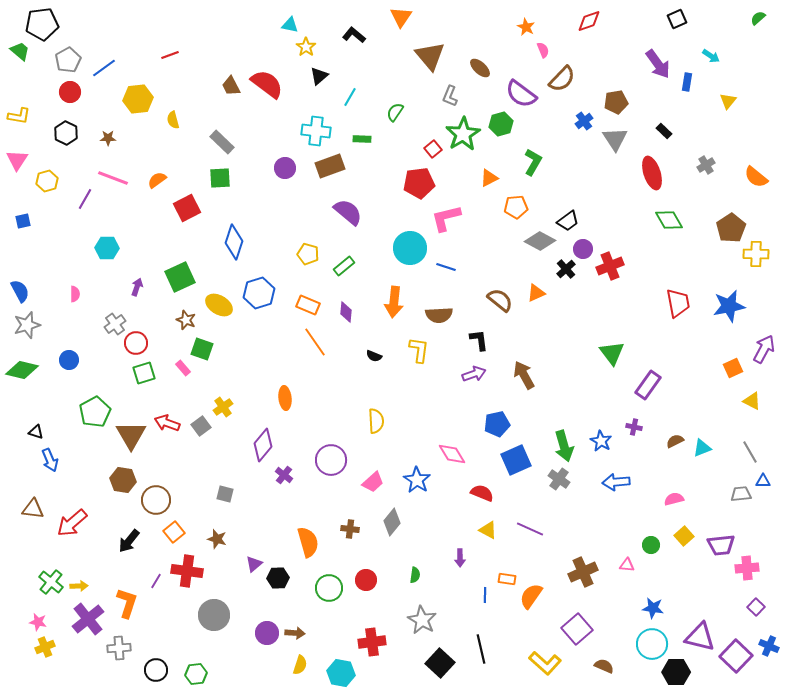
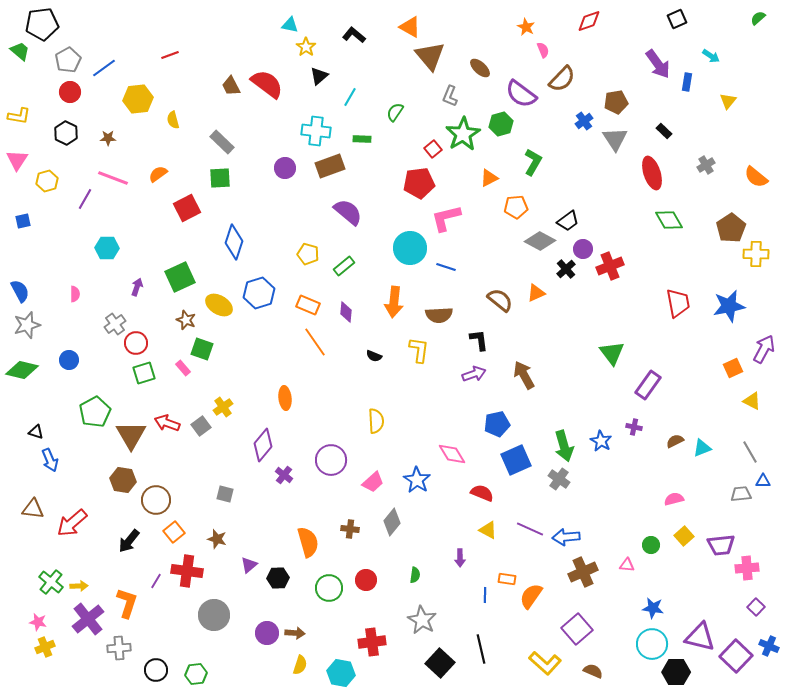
orange triangle at (401, 17): moved 9 px right, 10 px down; rotated 35 degrees counterclockwise
orange semicircle at (157, 180): moved 1 px right, 6 px up
blue arrow at (616, 482): moved 50 px left, 55 px down
purple triangle at (254, 564): moved 5 px left, 1 px down
brown semicircle at (604, 666): moved 11 px left, 5 px down
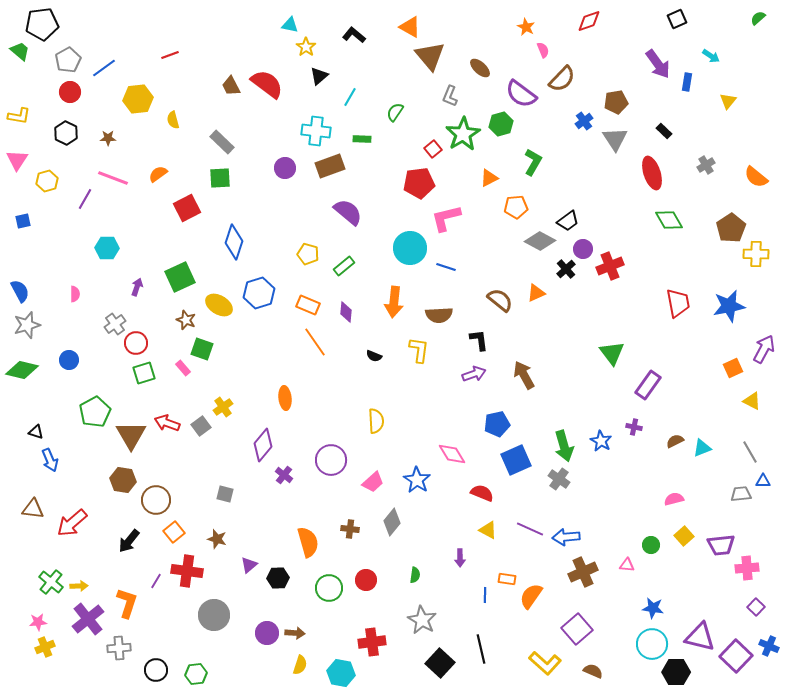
pink star at (38, 622): rotated 18 degrees counterclockwise
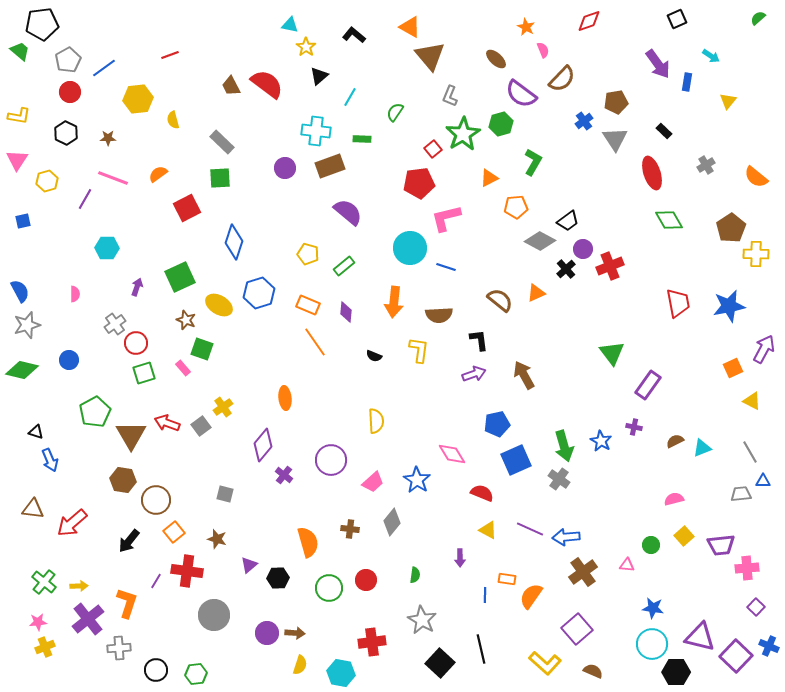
brown ellipse at (480, 68): moved 16 px right, 9 px up
brown cross at (583, 572): rotated 12 degrees counterclockwise
green cross at (51, 582): moved 7 px left
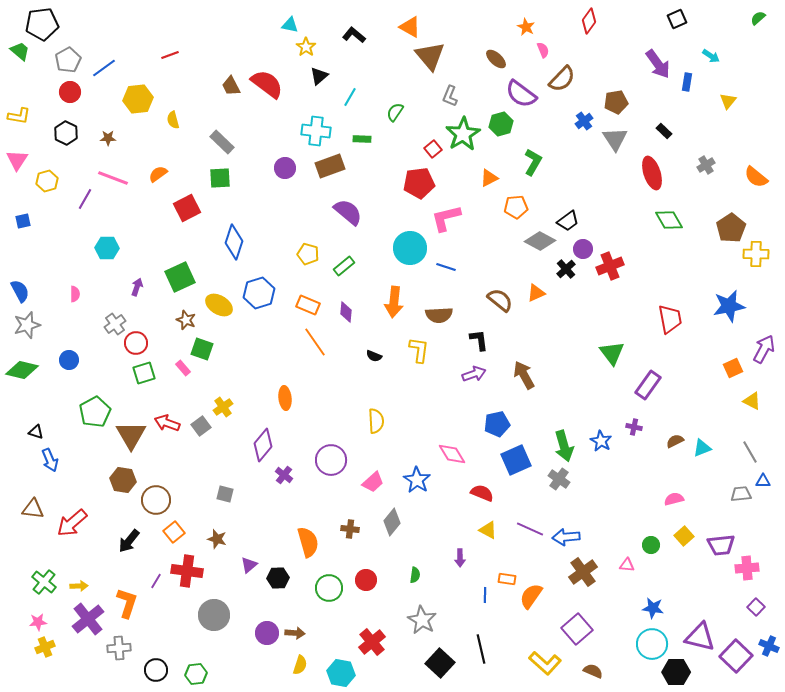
red diamond at (589, 21): rotated 35 degrees counterclockwise
red trapezoid at (678, 303): moved 8 px left, 16 px down
red cross at (372, 642): rotated 32 degrees counterclockwise
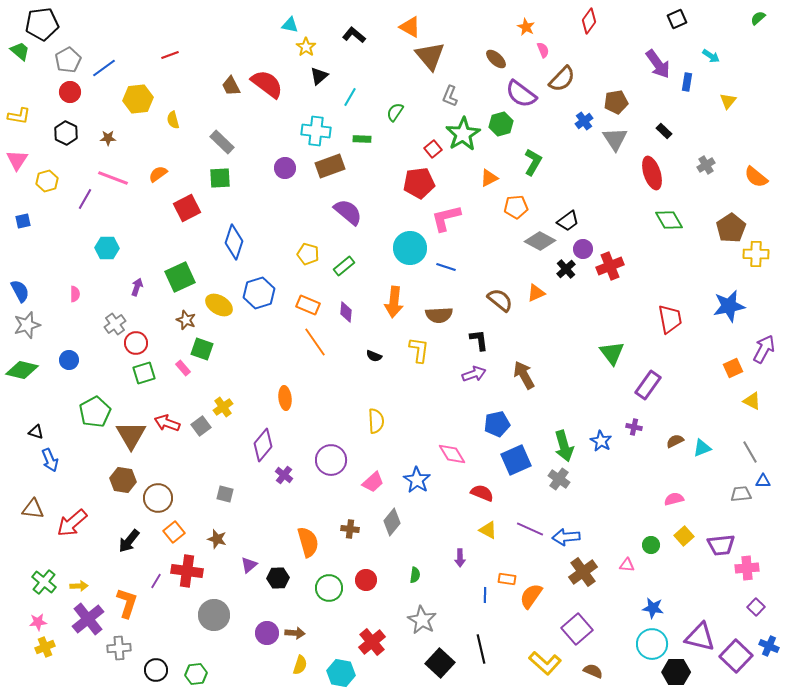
brown circle at (156, 500): moved 2 px right, 2 px up
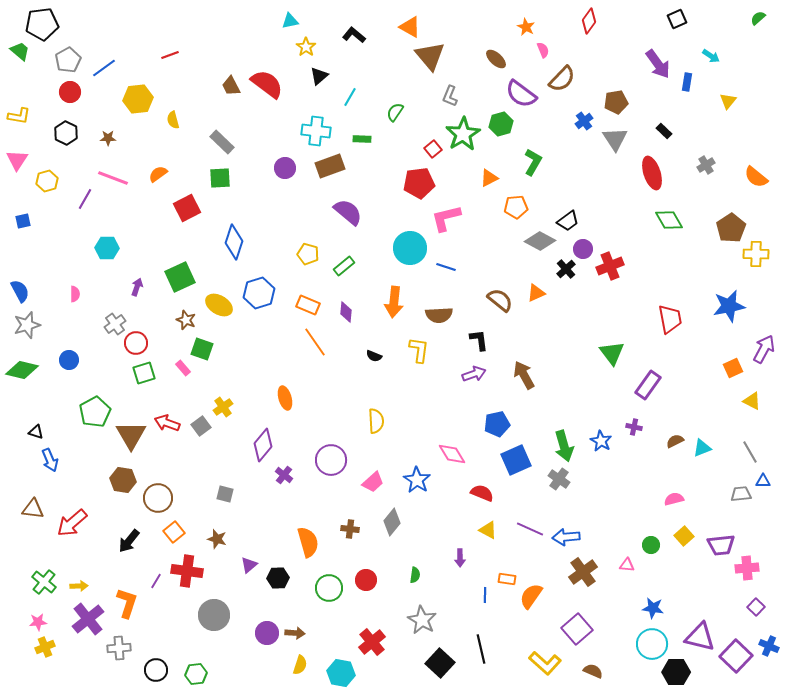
cyan triangle at (290, 25): moved 4 px up; rotated 24 degrees counterclockwise
orange ellipse at (285, 398): rotated 10 degrees counterclockwise
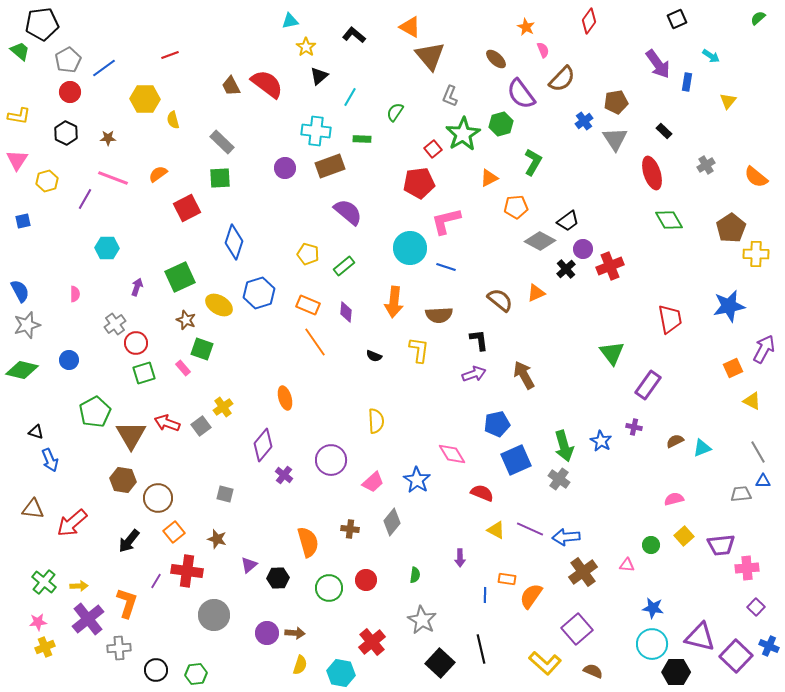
purple semicircle at (521, 94): rotated 16 degrees clockwise
yellow hexagon at (138, 99): moved 7 px right; rotated 8 degrees clockwise
pink L-shape at (446, 218): moved 3 px down
gray line at (750, 452): moved 8 px right
yellow triangle at (488, 530): moved 8 px right
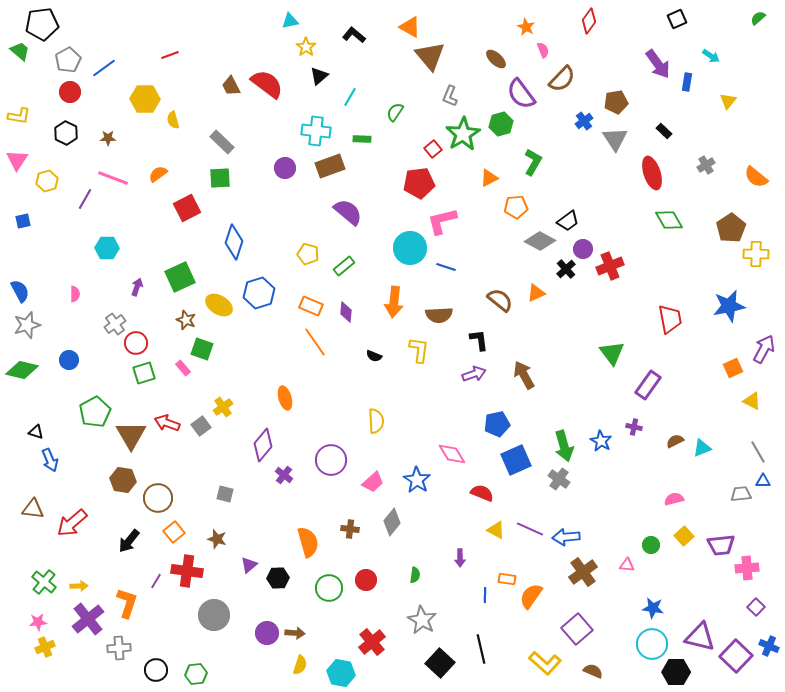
pink L-shape at (446, 221): moved 4 px left
orange rectangle at (308, 305): moved 3 px right, 1 px down
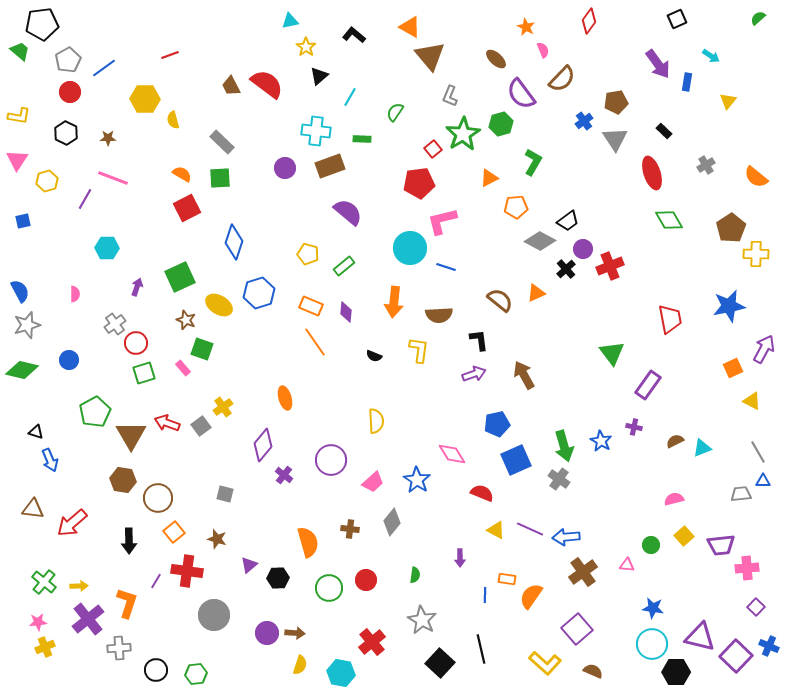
orange semicircle at (158, 174): moved 24 px right; rotated 66 degrees clockwise
black arrow at (129, 541): rotated 40 degrees counterclockwise
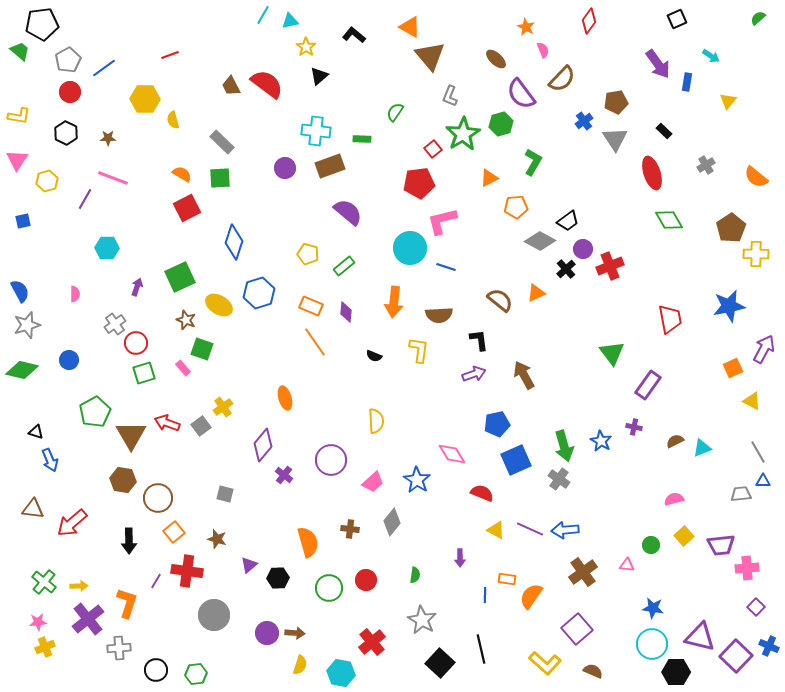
cyan line at (350, 97): moved 87 px left, 82 px up
blue arrow at (566, 537): moved 1 px left, 7 px up
